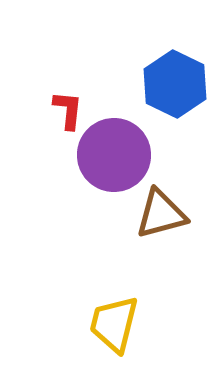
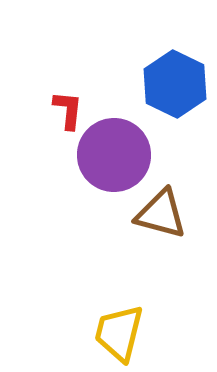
brown triangle: rotated 30 degrees clockwise
yellow trapezoid: moved 5 px right, 9 px down
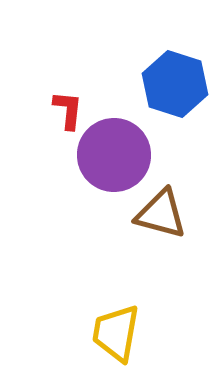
blue hexagon: rotated 8 degrees counterclockwise
yellow trapezoid: moved 3 px left; rotated 4 degrees counterclockwise
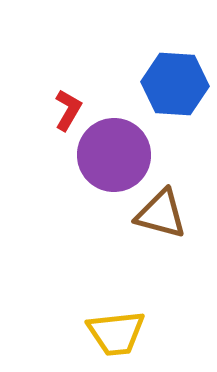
blue hexagon: rotated 14 degrees counterclockwise
red L-shape: rotated 24 degrees clockwise
yellow trapezoid: rotated 106 degrees counterclockwise
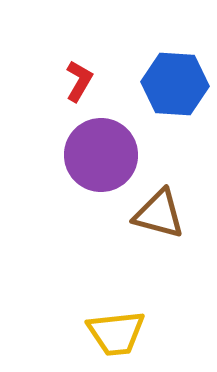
red L-shape: moved 11 px right, 29 px up
purple circle: moved 13 px left
brown triangle: moved 2 px left
